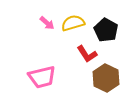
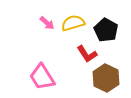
pink trapezoid: rotated 72 degrees clockwise
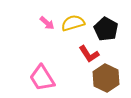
black pentagon: moved 1 px up
red L-shape: moved 2 px right
pink trapezoid: moved 1 px down
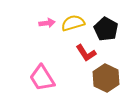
pink arrow: rotated 49 degrees counterclockwise
red L-shape: moved 3 px left, 1 px up
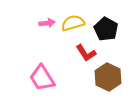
brown hexagon: moved 2 px right, 1 px up
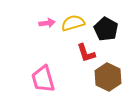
red L-shape: rotated 15 degrees clockwise
pink trapezoid: moved 1 px right, 1 px down; rotated 16 degrees clockwise
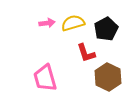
black pentagon: rotated 15 degrees clockwise
pink trapezoid: moved 2 px right, 1 px up
